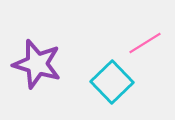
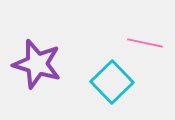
pink line: rotated 44 degrees clockwise
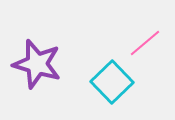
pink line: rotated 52 degrees counterclockwise
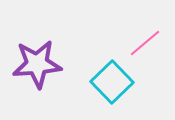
purple star: rotated 21 degrees counterclockwise
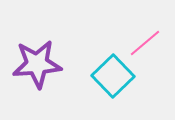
cyan square: moved 1 px right, 6 px up
